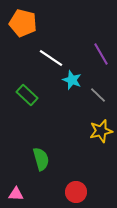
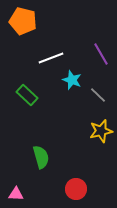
orange pentagon: moved 2 px up
white line: rotated 55 degrees counterclockwise
green semicircle: moved 2 px up
red circle: moved 3 px up
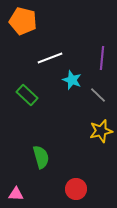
purple line: moved 1 px right, 4 px down; rotated 35 degrees clockwise
white line: moved 1 px left
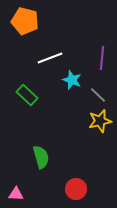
orange pentagon: moved 2 px right
yellow star: moved 1 px left, 10 px up
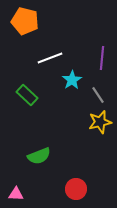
cyan star: rotated 18 degrees clockwise
gray line: rotated 12 degrees clockwise
yellow star: moved 1 px down
green semicircle: moved 2 px left, 1 px up; rotated 85 degrees clockwise
